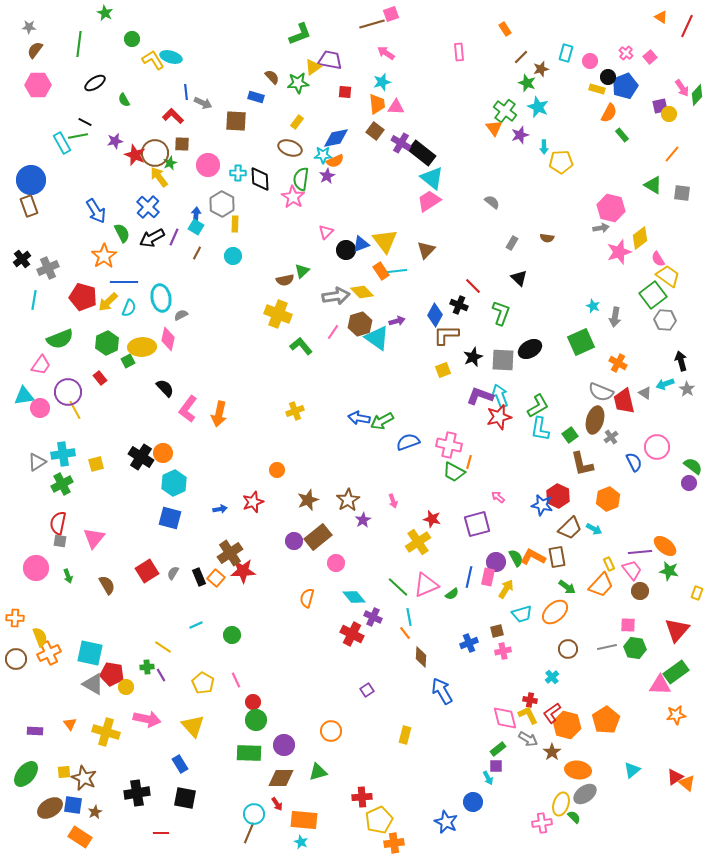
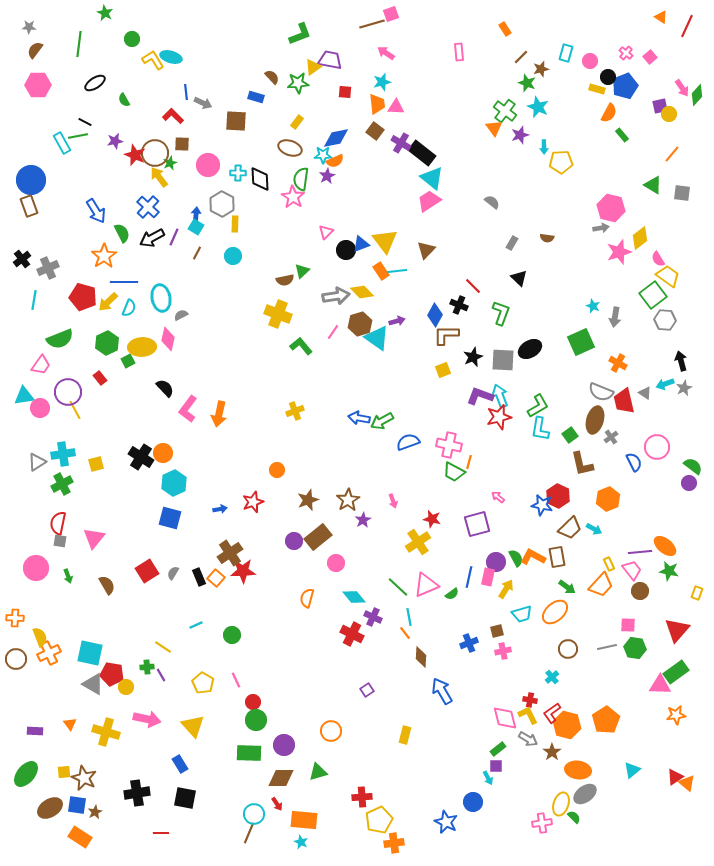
gray star at (687, 389): moved 3 px left, 1 px up; rotated 14 degrees clockwise
blue square at (73, 805): moved 4 px right
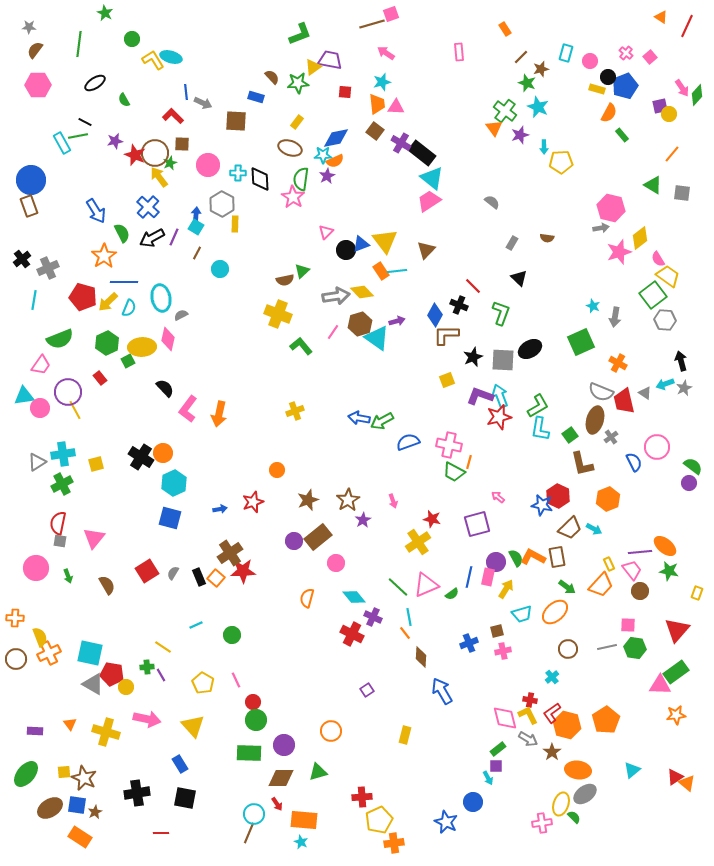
cyan circle at (233, 256): moved 13 px left, 13 px down
yellow square at (443, 370): moved 4 px right, 10 px down
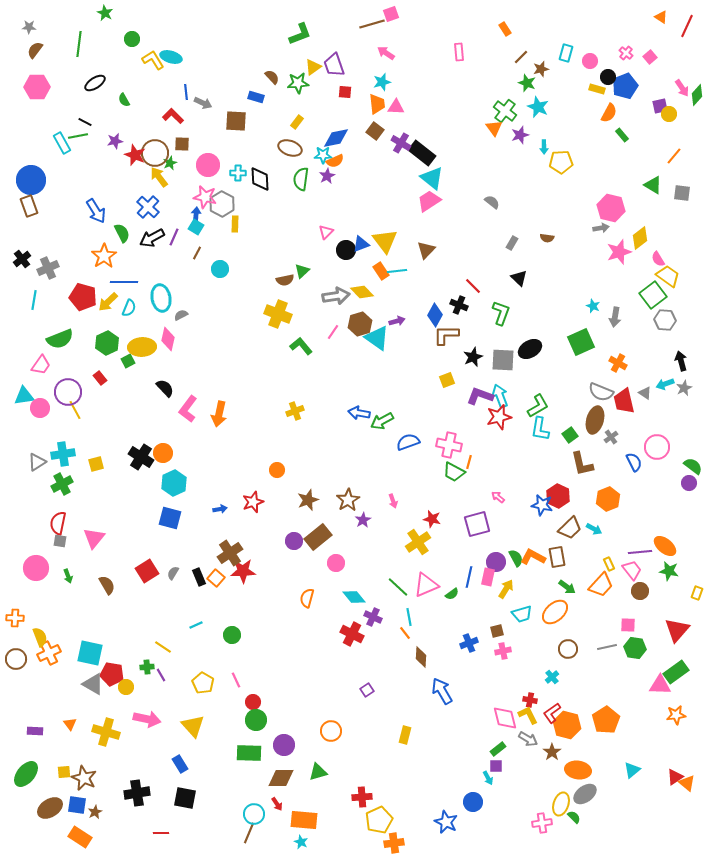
purple trapezoid at (330, 60): moved 4 px right, 5 px down; rotated 120 degrees counterclockwise
pink hexagon at (38, 85): moved 1 px left, 2 px down
orange line at (672, 154): moved 2 px right, 2 px down
pink star at (293, 197): moved 88 px left; rotated 20 degrees counterclockwise
blue arrow at (359, 418): moved 5 px up
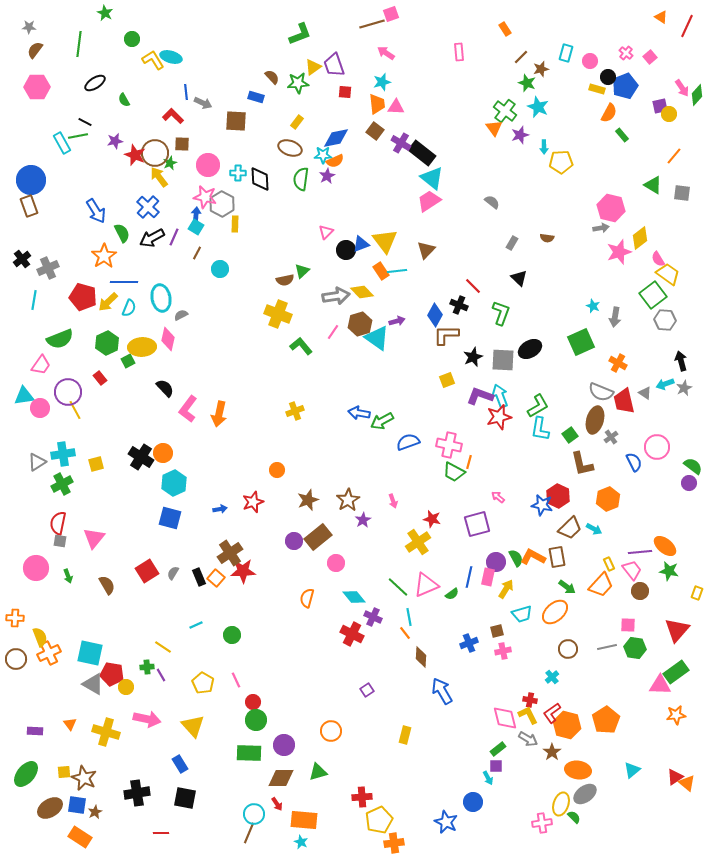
yellow trapezoid at (668, 276): moved 2 px up
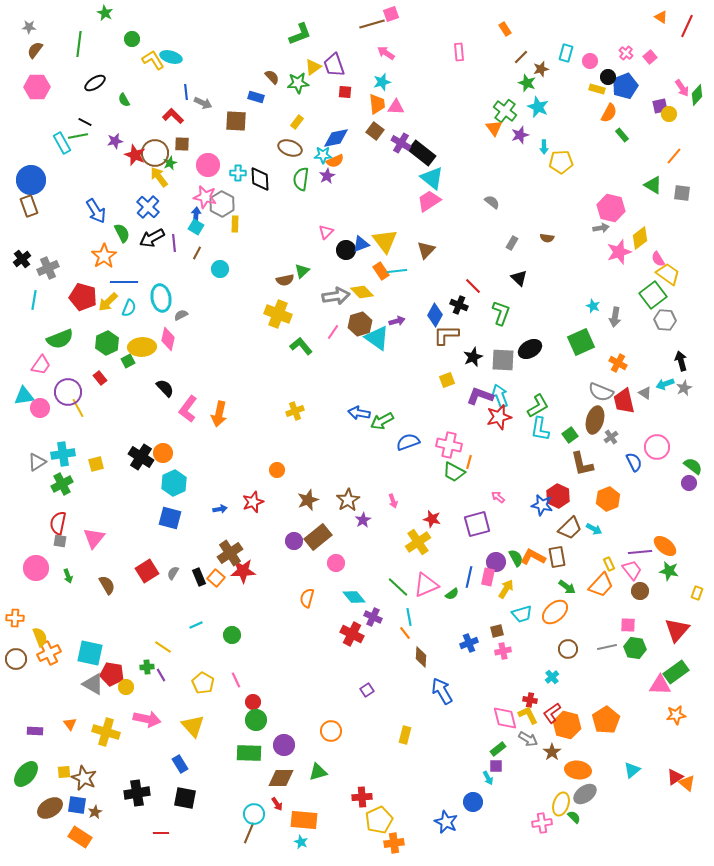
purple line at (174, 237): moved 6 px down; rotated 30 degrees counterclockwise
yellow line at (75, 410): moved 3 px right, 2 px up
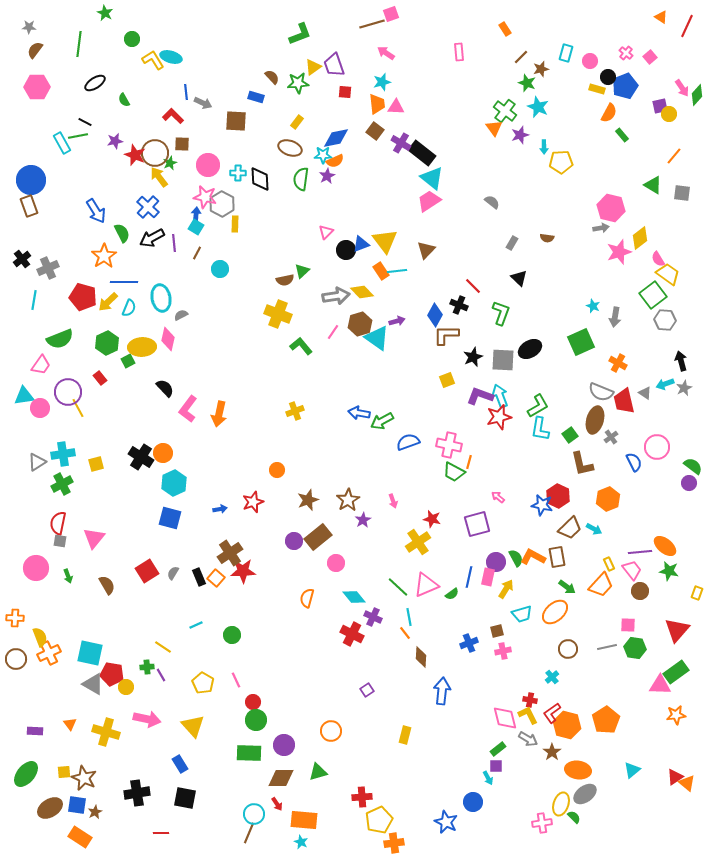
blue arrow at (442, 691): rotated 36 degrees clockwise
